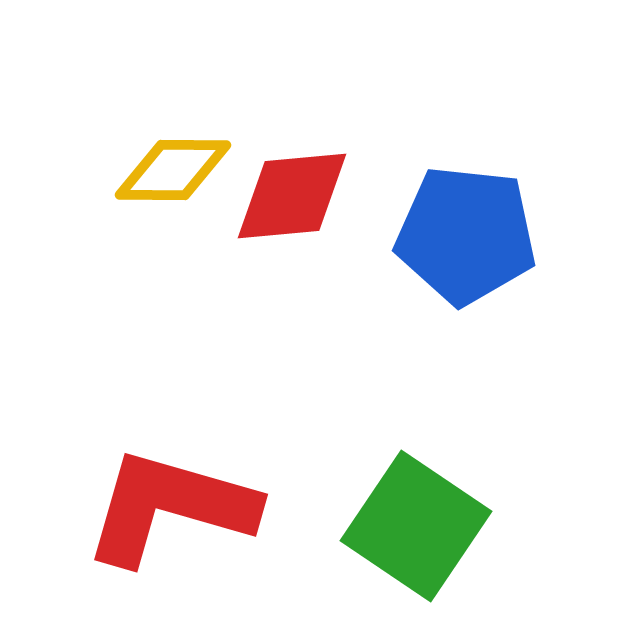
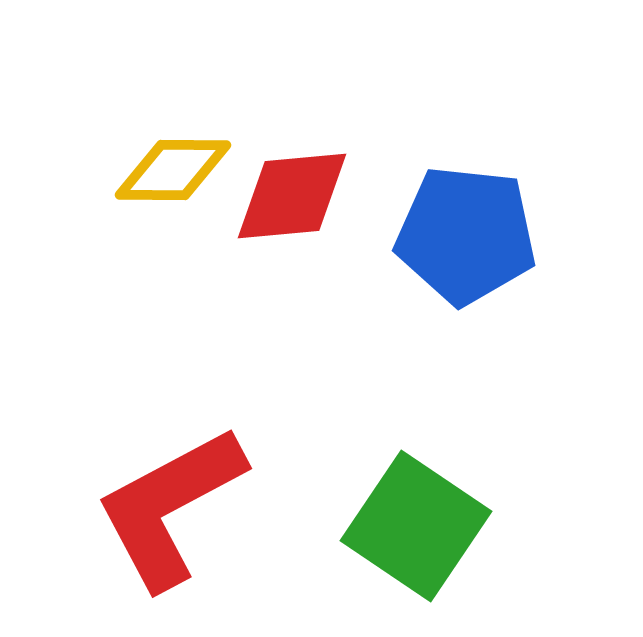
red L-shape: rotated 44 degrees counterclockwise
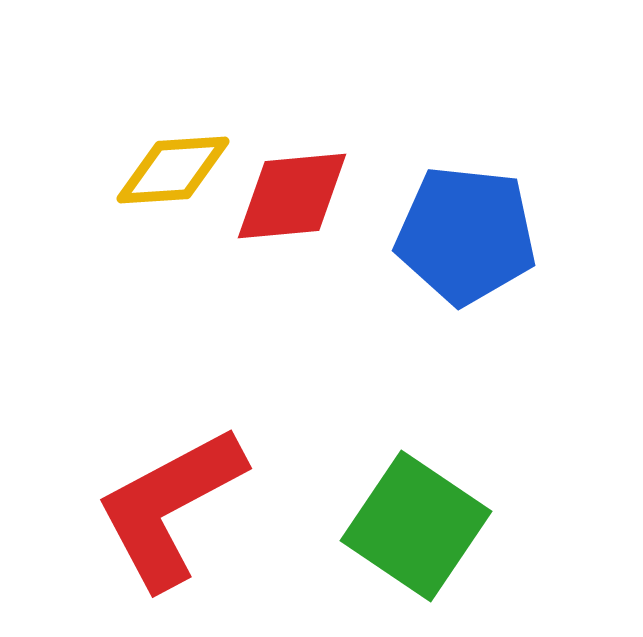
yellow diamond: rotated 4 degrees counterclockwise
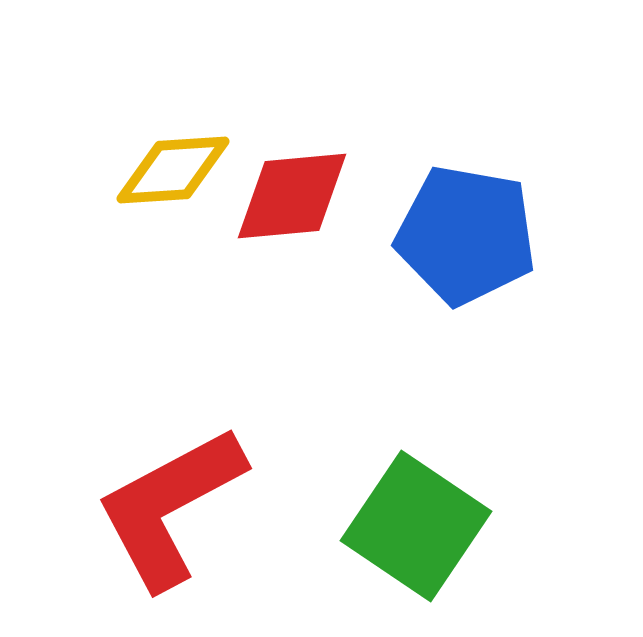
blue pentagon: rotated 4 degrees clockwise
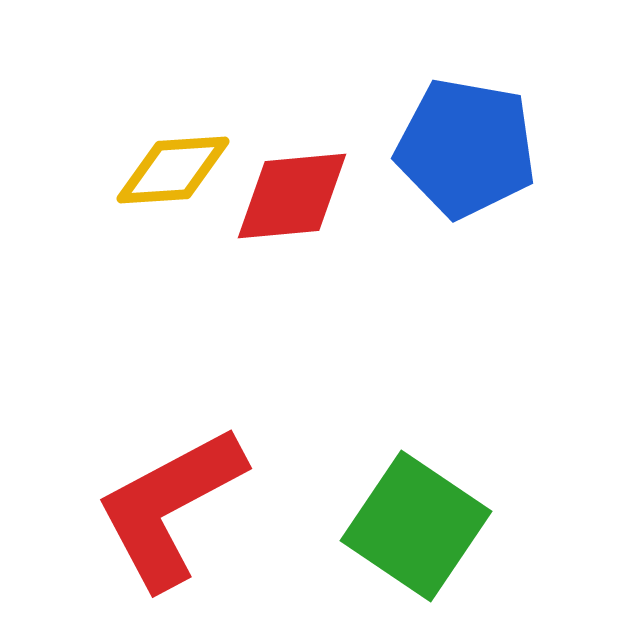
blue pentagon: moved 87 px up
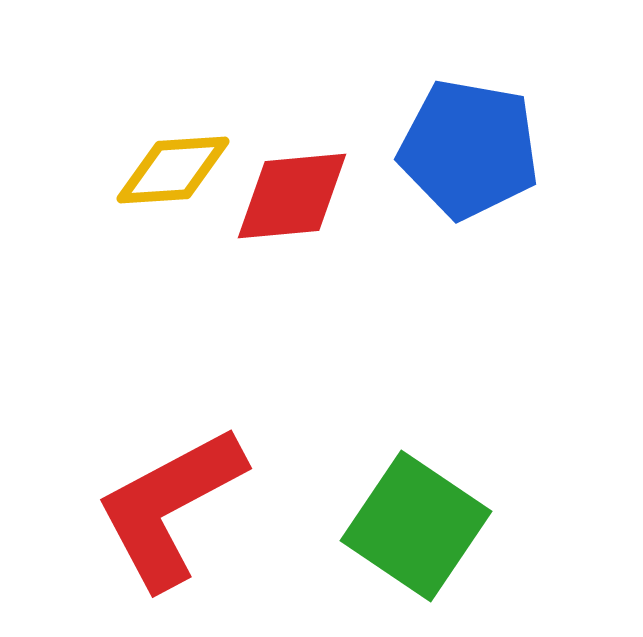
blue pentagon: moved 3 px right, 1 px down
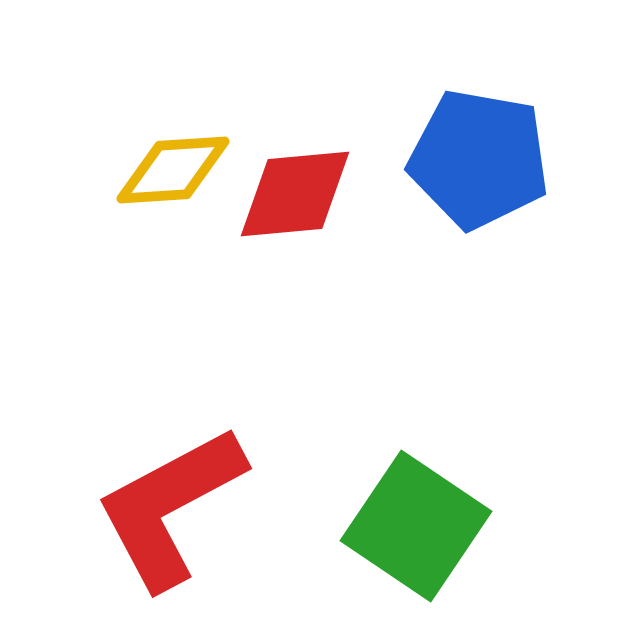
blue pentagon: moved 10 px right, 10 px down
red diamond: moved 3 px right, 2 px up
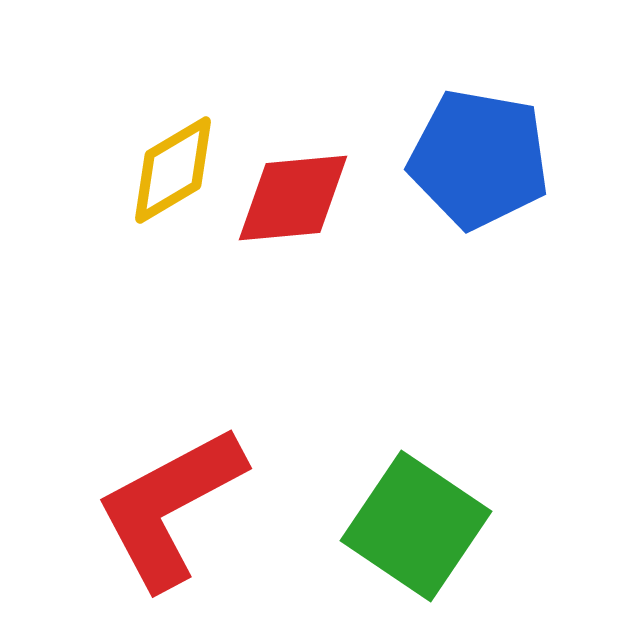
yellow diamond: rotated 27 degrees counterclockwise
red diamond: moved 2 px left, 4 px down
